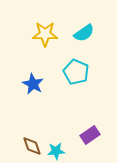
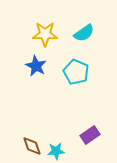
blue star: moved 3 px right, 18 px up
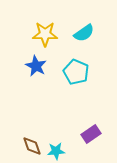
purple rectangle: moved 1 px right, 1 px up
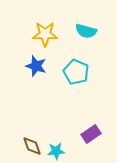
cyan semicircle: moved 2 px right, 2 px up; rotated 50 degrees clockwise
blue star: rotated 10 degrees counterclockwise
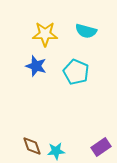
purple rectangle: moved 10 px right, 13 px down
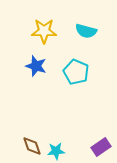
yellow star: moved 1 px left, 3 px up
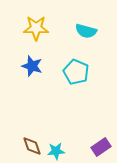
yellow star: moved 8 px left, 3 px up
blue star: moved 4 px left
